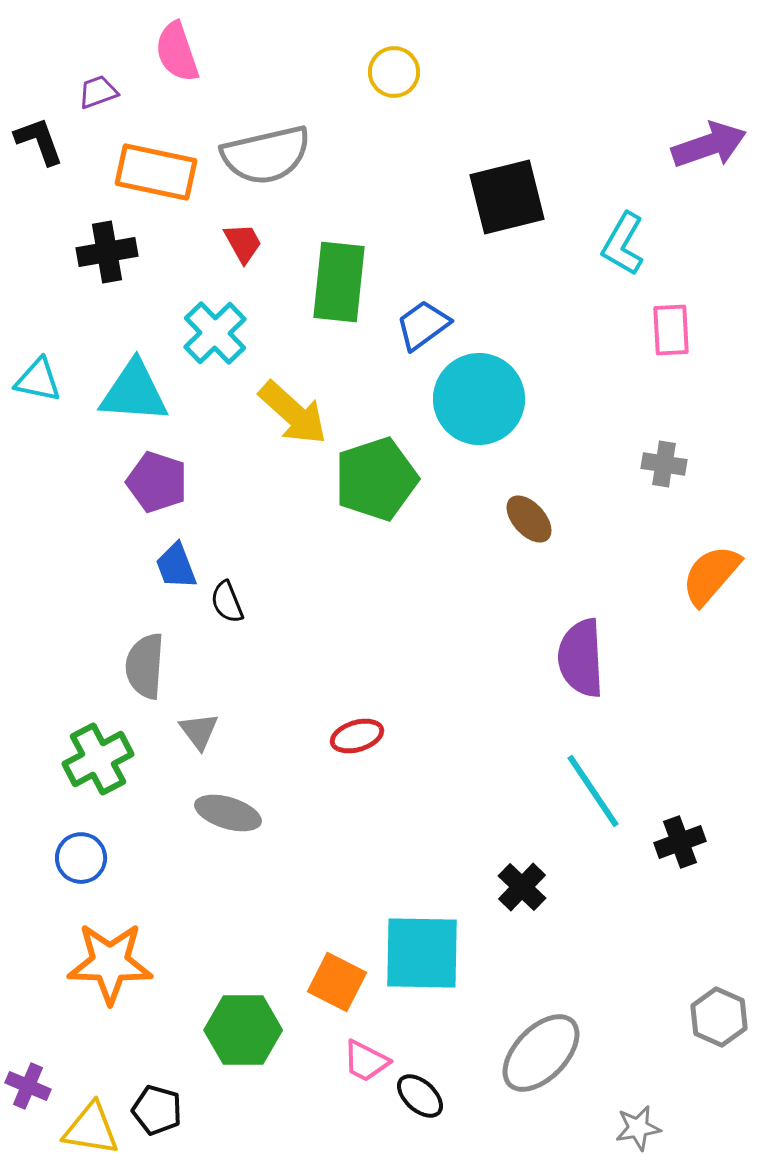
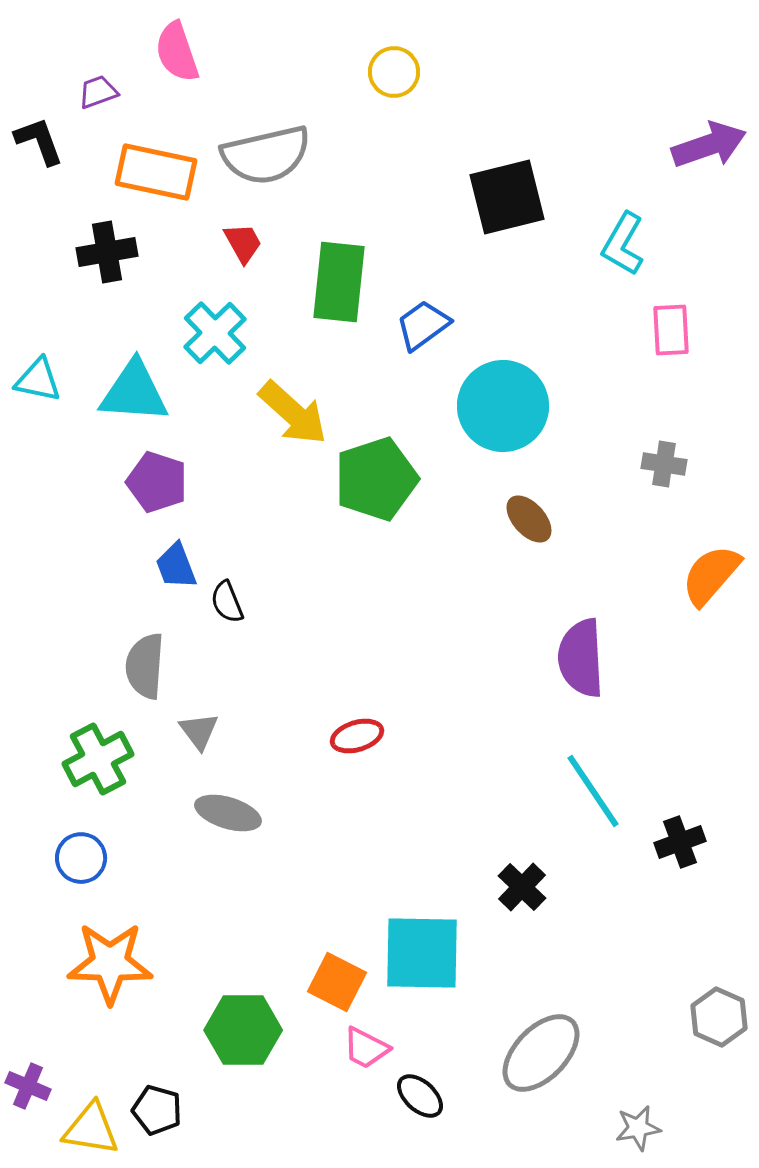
cyan circle at (479, 399): moved 24 px right, 7 px down
pink trapezoid at (366, 1061): moved 13 px up
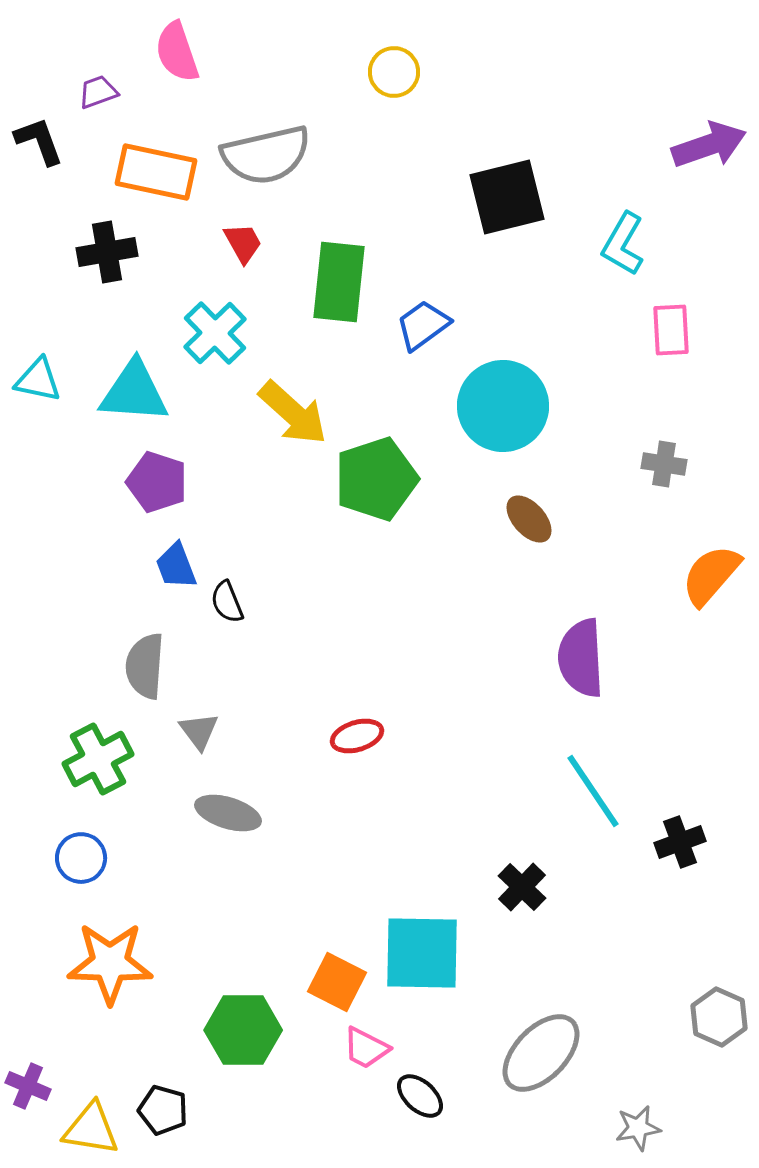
black pentagon at (157, 1110): moved 6 px right
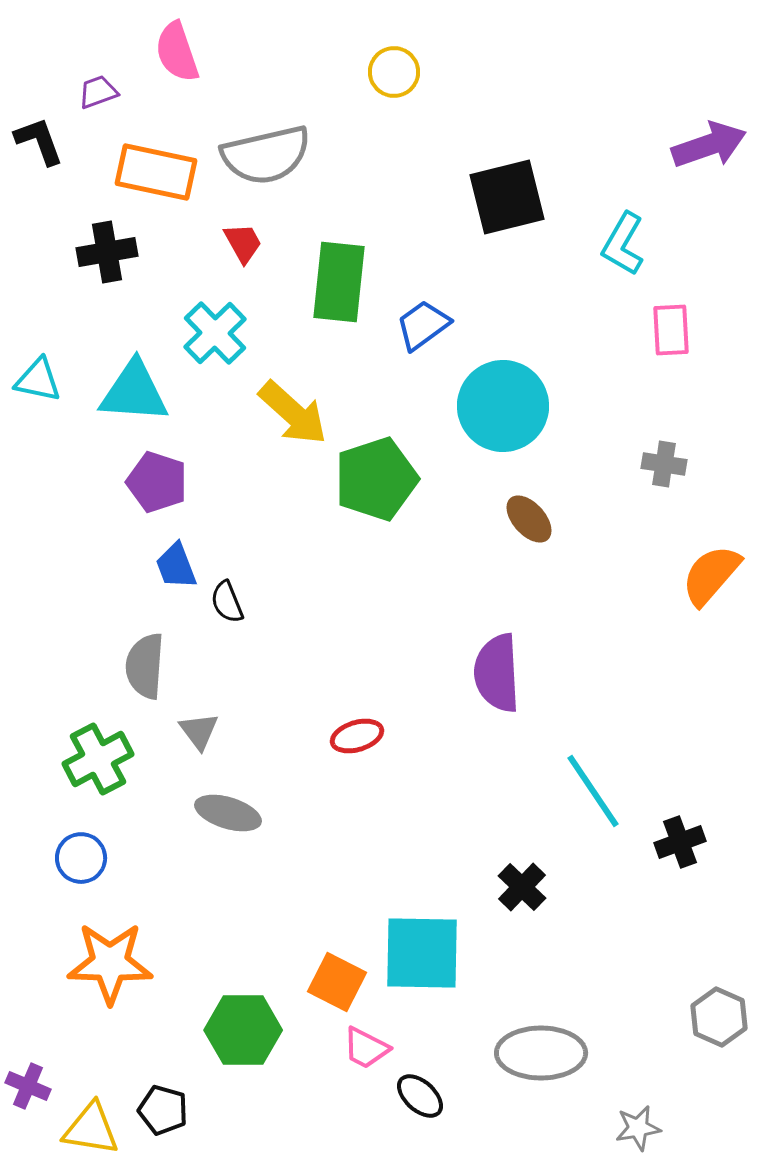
purple semicircle at (581, 658): moved 84 px left, 15 px down
gray ellipse at (541, 1053): rotated 46 degrees clockwise
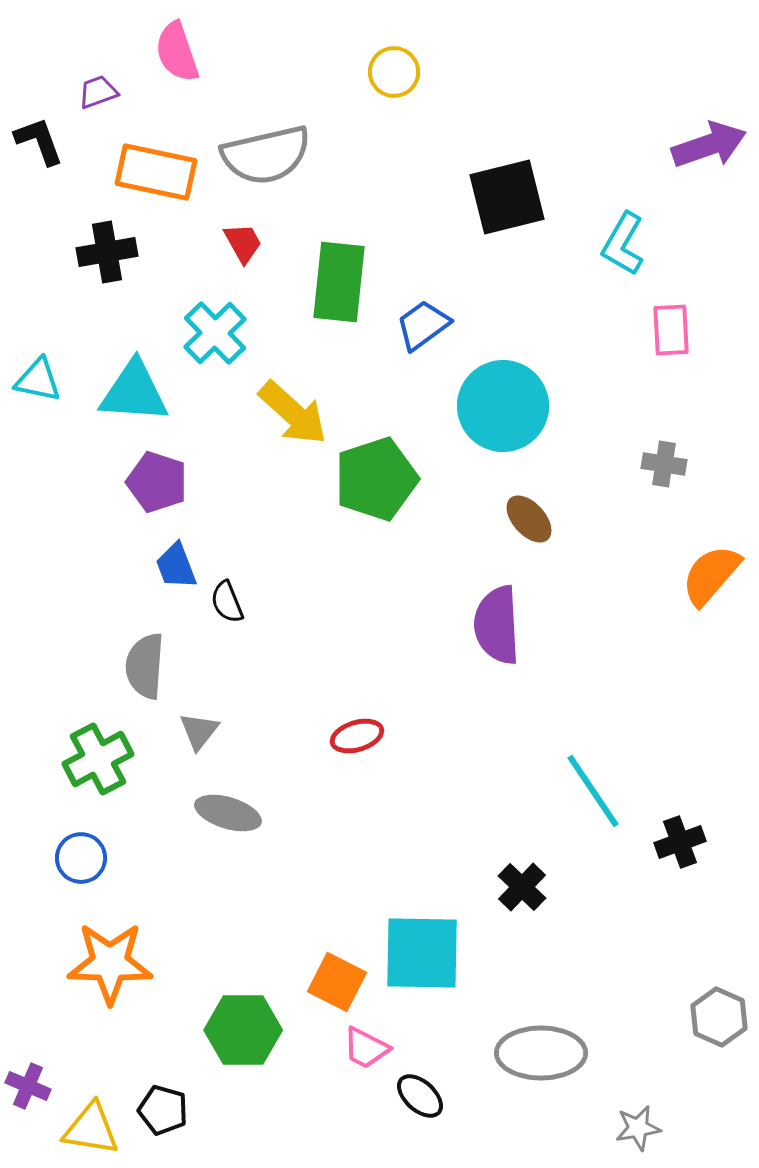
purple semicircle at (497, 673): moved 48 px up
gray triangle at (199, 731): rotated 15 degrees clockwise
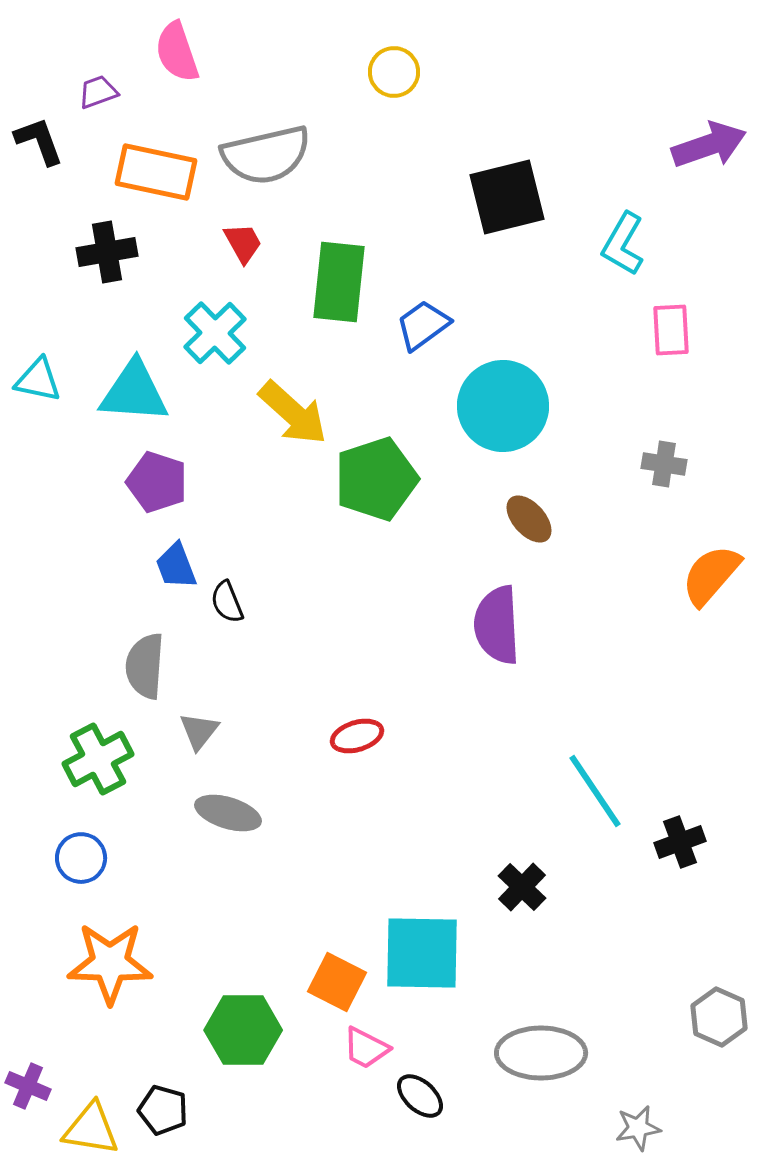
cyan line at (593, 791): moved 2 px right
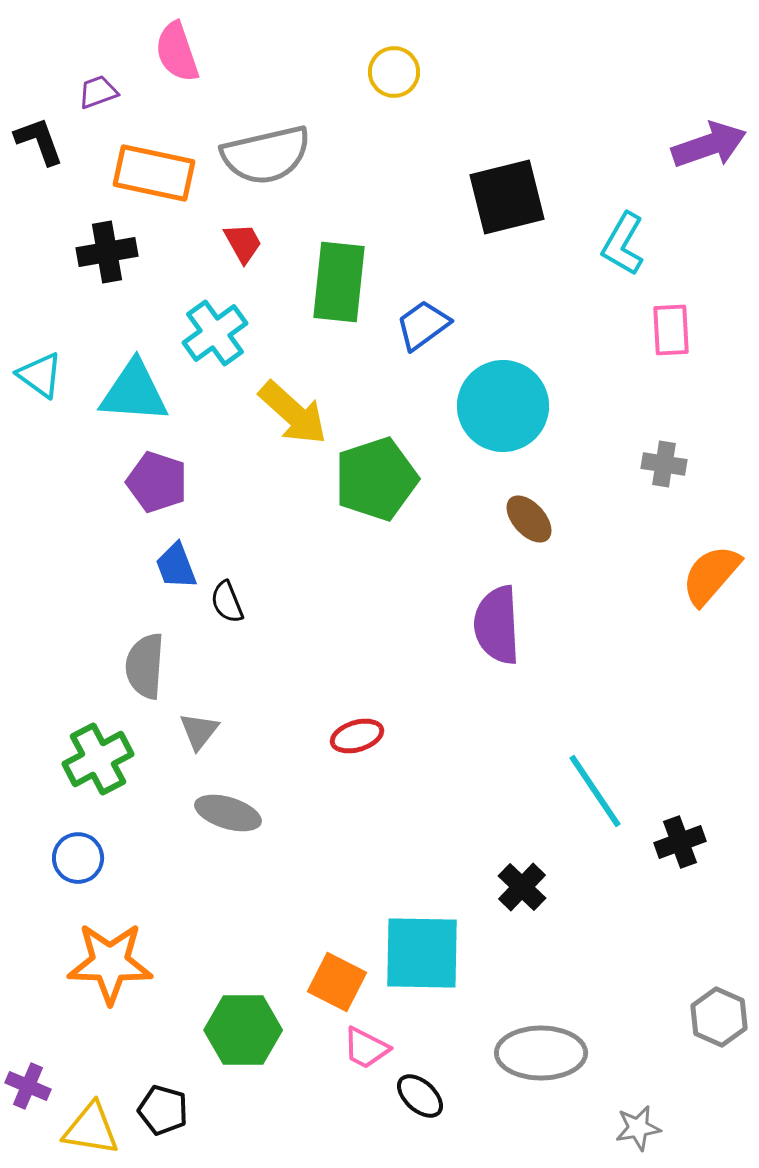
orange rectangle at (156, 172): moved 2 px left, 1 px down
cyan cross at (215, 333): rotated 8 degrees clockwise
cyan triangle at (38, 380): moved 2 px right, 5 px up; rotated 24 degrees clockwise
blue circle at (81, 858): moved 3 px left
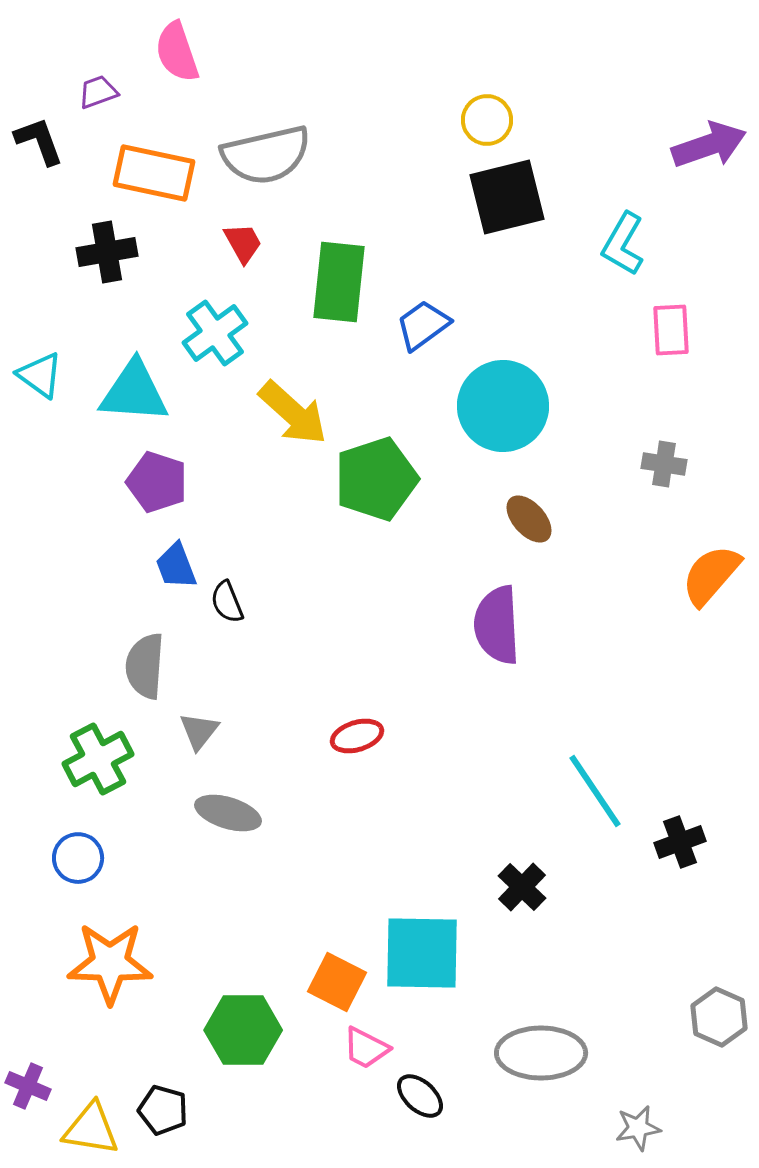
yellow circle at (394, 72): moved 93 px right, 48 px down
